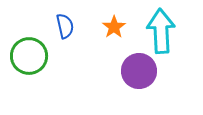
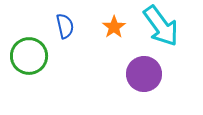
cyan arrow: moved 5 px up; rotated 147 degrees clockwise
purple circle: moved 5 px right, 3 px down
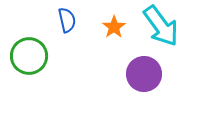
blue semicircle: moved 2 px right, 6 px up
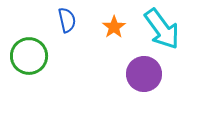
cyan arrow: moved 1 px right, 3 px down
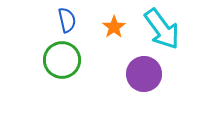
green circle: moved 33 px right, 4 px down
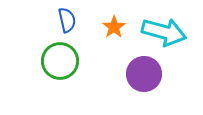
cyan arrow: moved 2 px right, 3 px down; rotated 39 degrees counterclockwise
green circle: moved 2 px left, 1 px down
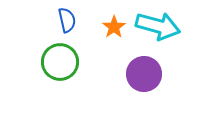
cyan arrow: moved 6 px left, 6 px up
green circle: moved 1 px down
